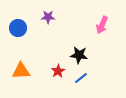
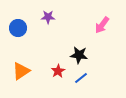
pink arrow: rotated 12 degrees clockwise
orange triangle: rotated 30 degrees counterclockwise
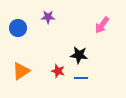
red star: rotated 24 degrees counterclockwise
blue line: rotated 40 degrees clockwise
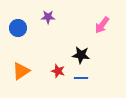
black star: moved 2 px right
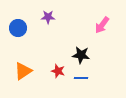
orange triangle: moved 2 px right
